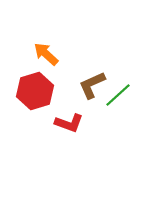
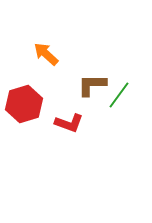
brown L-shape: rotated 24 degrees clockwise
red hexagon: moved 11 px left, 13 px down
green line: moved 1 px right; rotated 12 degrees counterclockwise
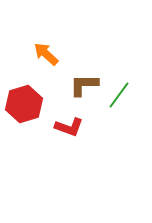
brown L-shape: moved 8 px left
red L-shape: moved 4 px down
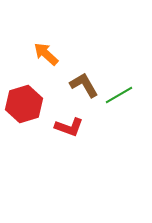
brown L-shape: rotated 60 degrees clockwise
green line: rotated 24 degrees clockwise
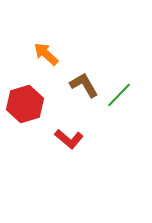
green line: rotated 16 degrees counterclockwise
red hexagon: moved 1 px right
red L-shape: moved 12 px down; rotated 20 degrees clockwise
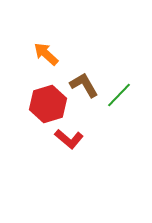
red hexagon: moved 23 px right
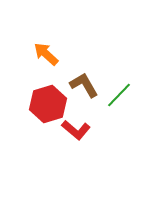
red L-shape: moved 7 px right, 9 px up
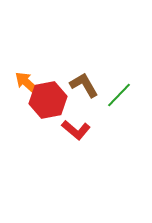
orange arrow: moved 19 px left, 29 px down
red hexagon: moved 4 px up; rotated 6 degrees clockwise
